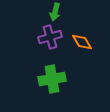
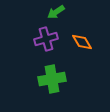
green arrow: moved 1 px right; rotated 42 degrees clockwise
purple cross: moved 4 px left, 2 px down
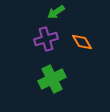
green cross: rotated 16 degrees counterclockwise
